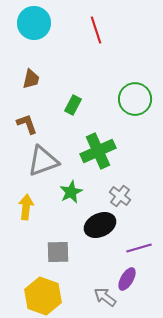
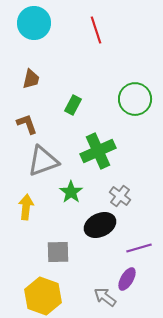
green star: rotated 10 degrees counterclockwise
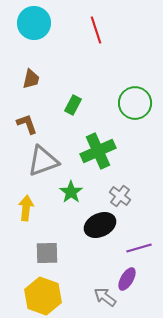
green circle: moved 4 px down
yellow arrow: moved 1 px down
gray square: moved 11 px left, 1 px down
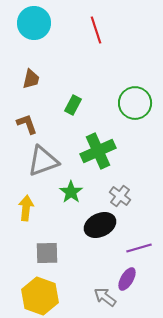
yellow hexagon: moved 3 px left
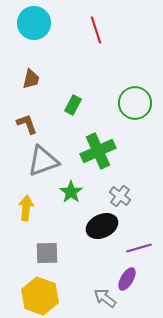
black ellipse: moved 2 px right, 1 px down
gray arrow: moved 1 px down
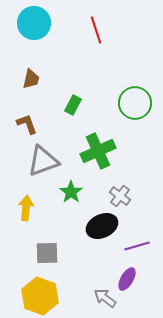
purple line: moved 2 px left, 2 px up
